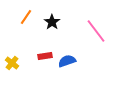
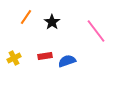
yellow cross: moved 2 px right, 5 px up; rotated 24 degrees clockwise
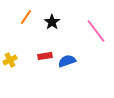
yellow cross: moved 4 px left, 2 px down
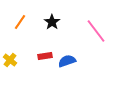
orange line: moved 6 px left, 5 px down
yellow cross: rotated 24 degrees counterclockwise
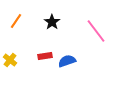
orange line: moved 4 px left, 1 px up
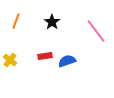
orange line: rotated 14 degrees counterclockwise
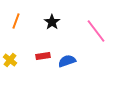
red rectangle: moved 2 px left
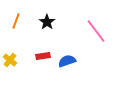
black star: moved 5 px left
